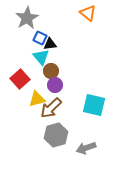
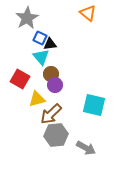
brown circle: moved 3 px down
red square: rotated 18 degrees counterclockwise
brown arrow: moved 6 px down
gray hexagon: rotated 10 degrees clockwise
gray arrow: rotated 132 degrees counterclockwise
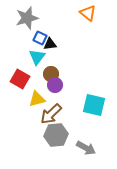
gray star: rotated 15 degrees clockwise
cyan triangle: moved 4 px left; rotated 18 degrees clockwise
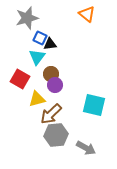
orange triangle: moved 1 px left, 1 px down
